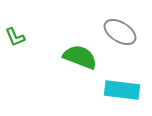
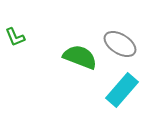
gray ellipse: moved 12 px down
cyan rectangle: rotated 56 degrees counterclockwise
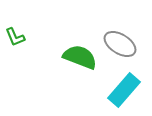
cyan rectangle: moved 2 px right
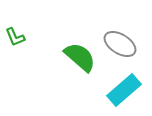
green semicircle: rotated 20 degrees clockwise
cyan rectangle: rotated 8 degrees clockwise
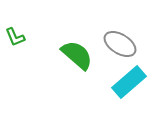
green semicircle: moved 3 px left, 2 px up
cyan rectangle: moved 5 px right, 8 px up
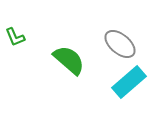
gray ellipse: rotated 8 degrees clockwise
green semicircle: moved 8 px left, 5 px down
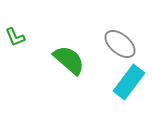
cyan rectangle: rotated 12 degrees counterclockwise
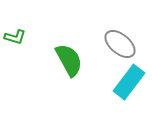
green L-shape: rotated 50 degrees counterclockwise
green semicircle: rotated 20 degrees clockwise
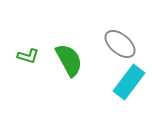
green L-shape: moved 13 px right, 19 px down
